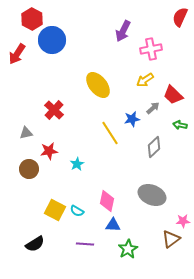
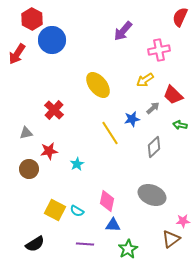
purple arrow: rotated 15 degrees clockwise
pink cross: moved 8 px right, 1 px down
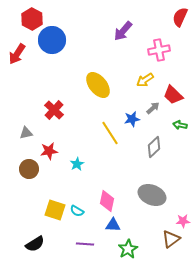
yellow square: rotated 10 degrees counterclockwise
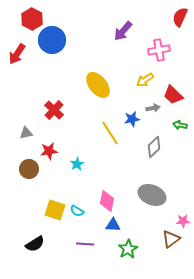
gray arrow: rotated 32 degrees clockwise
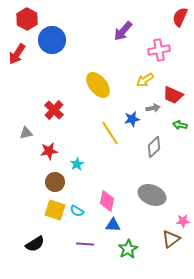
red hexagon: moved 5 px left
red trapezoid: rotated 20 degrees counterclockwise
brown circle: moved 26 px right, 13 px down
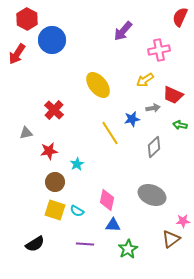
pink diamond: moved 1 px up
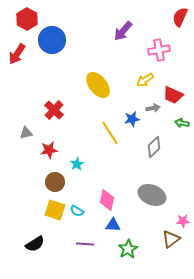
green arrow: moved 2 px right, 2 px up
red star: moved 1 px up
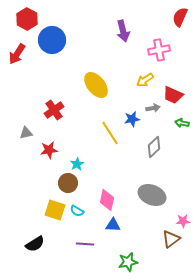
purple arrow: rotated 55 degrees counterclockwise
yellow ellipse: moved 2 px left
red cross: rotated 12 degrees clockwise
brown circle: moved 13 px right, 1 px down
green star: moved 13 px down; rotated 18 degrees clockwise
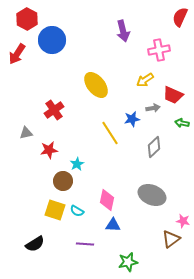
brown circle: moved 5 px left, 2 px up
pink star: rotated 16 degrees clockwise
